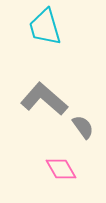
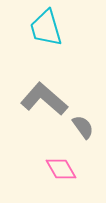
cyan trapezoid: moved 1 px right, 1 px down
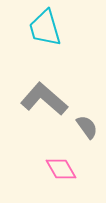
cyan trapezoid: moved 1 px left
gray semicircle: moved 4 px right
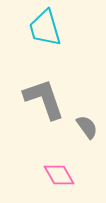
gray L-shape: rotated 30 degrees clockwise
pink diamond: moved 2 px left, 6 px down
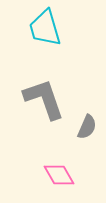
gray semicircle: rotated 60 degrees clockwise
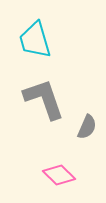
cyan trapezoid: moved 10 px left, 12 px down
pink diamond: rotated 16 degrees counterclockwise
